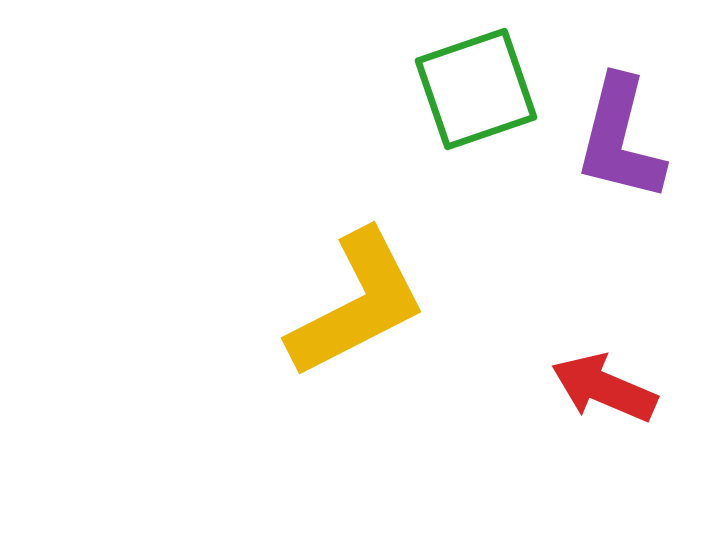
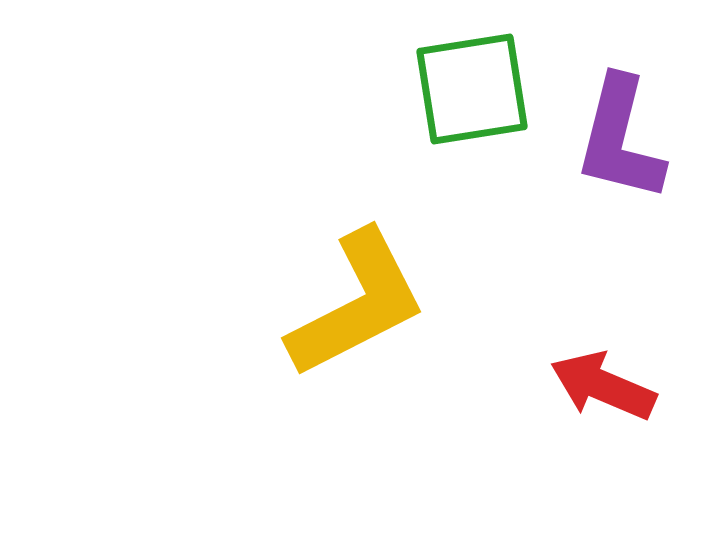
green square: moved 4 px left; rotated 10 degrees clockwise
red arrow: moved 1 px left, 2 px up
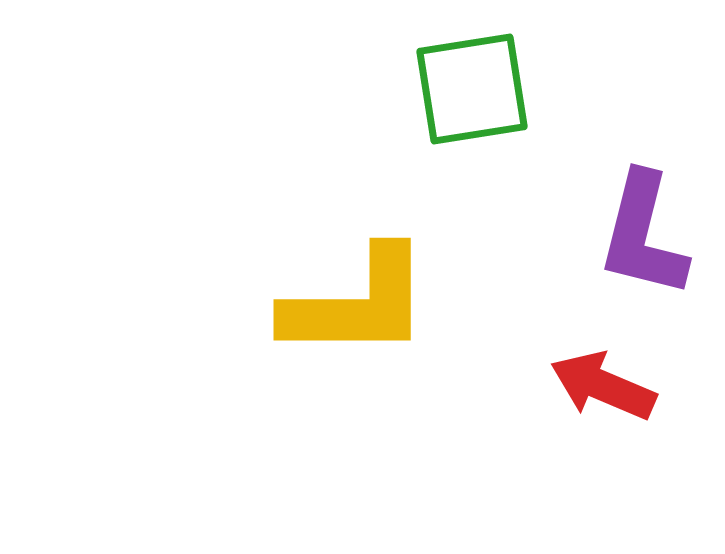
purple L-shape: moved 23 px right, 96 px down
yellow L-shape: rotated 27 degrees clockwise
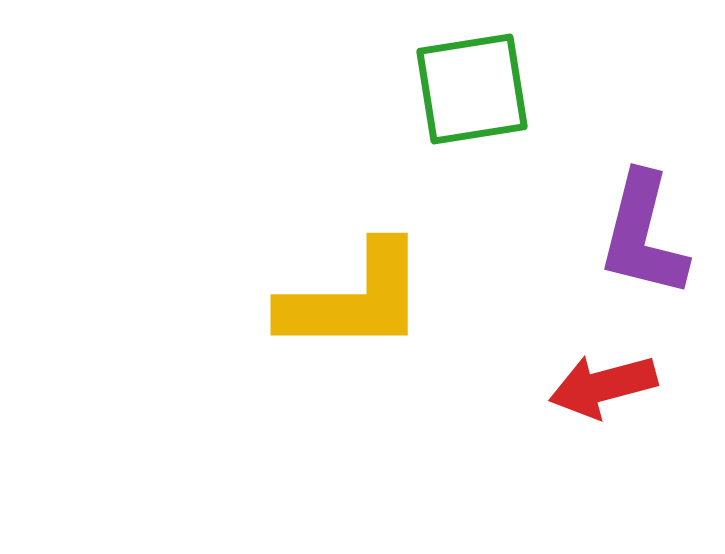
yellow L-shape: moved 3 px left, 5 px up
red arrow: rotated 38 degrees counterclockwise
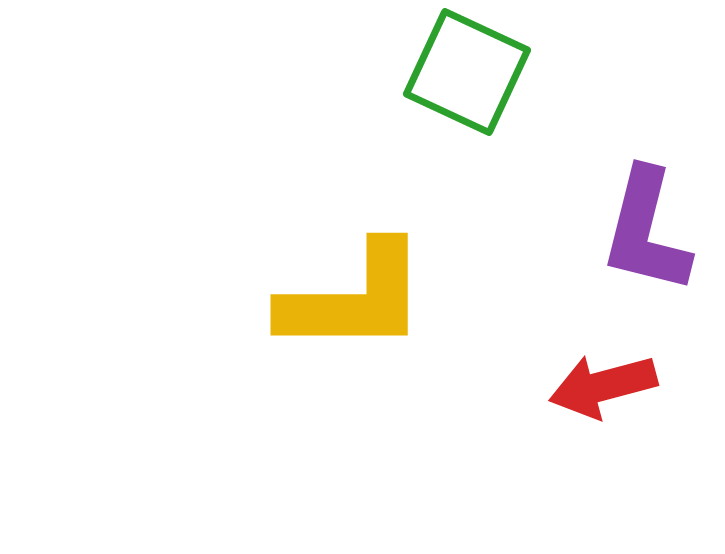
green square: moved 5 px left, 17 px up; rotated 34 degrees clockwise
purple L-shape: moved 3 px right, 4 px up
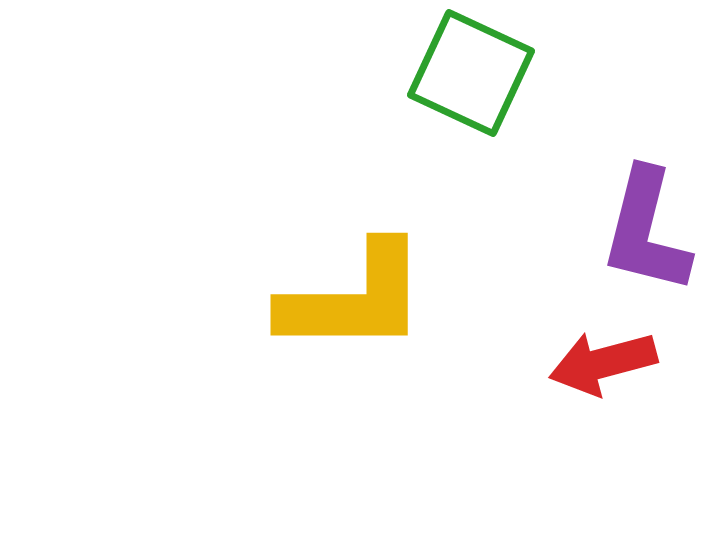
green square: moved 4 px right, 1 px down
red arrow: moved 23 px up
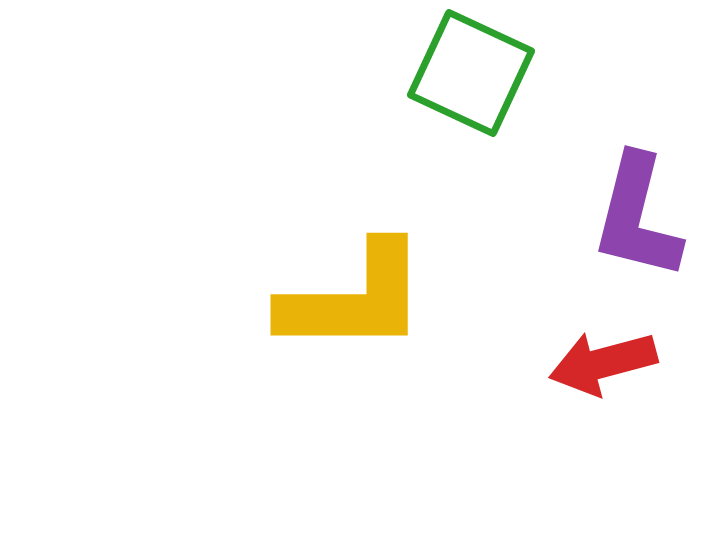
purple L-shape: moved 9 px left, 14 px up
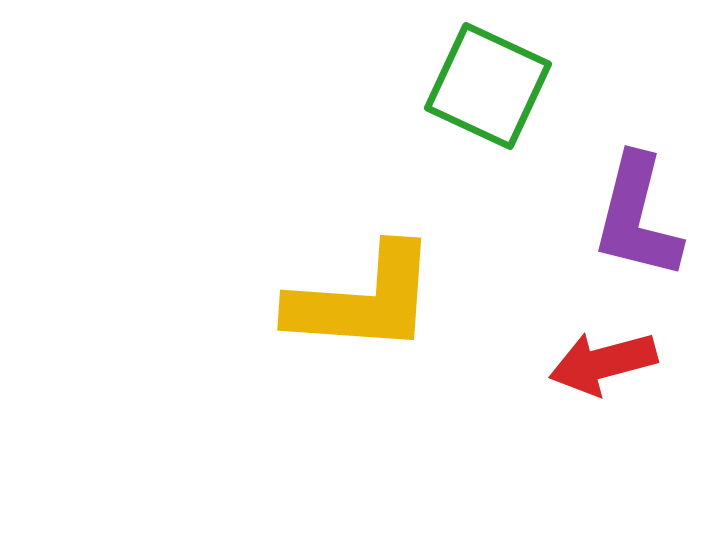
green square: moved 17 px right, 13 px down
yellow L-shape: moved 9 px right, 1 px down; rotated 4 degrees clockwise
